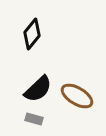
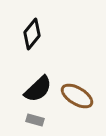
gray rectangle: moved 1 px right, 1 px down
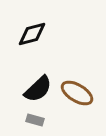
black diamond: rotated 36 degrees clockwise
brown ellipse: moved 3 px up
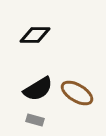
black diamond: moved 3 px right, 1 px down; rotated 16 degrees clockwise
black semicircle: rotated 12 degrees clockwise
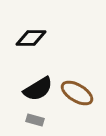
black diamond: moved 4 px left, 3 px down
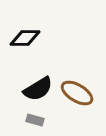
black diamond: moved 6 px left
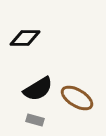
brown ellipse: moved 5 px down
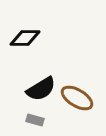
black semicircle: moved 3 px right
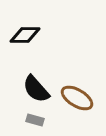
black diamond: moved 3 px up
black semicircle: moved 5 px left; rotated 80 degrees clockwise
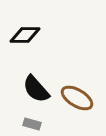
gray rectangle: moved 3 px left, 4 px down
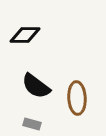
black semicircle: moved 3 px up; rotated 12 degrees counterclockwise
brown ellipse: rotated 56 degrees clockwise
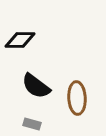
black diamond: moved 5 px left, 5 px down
